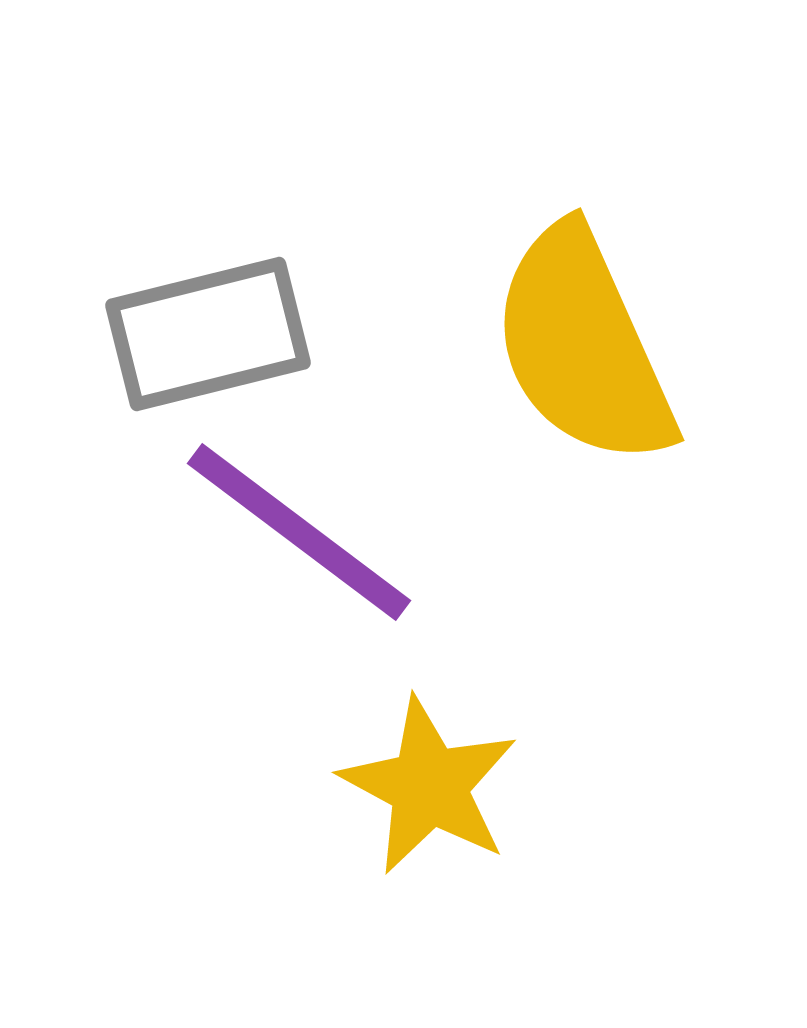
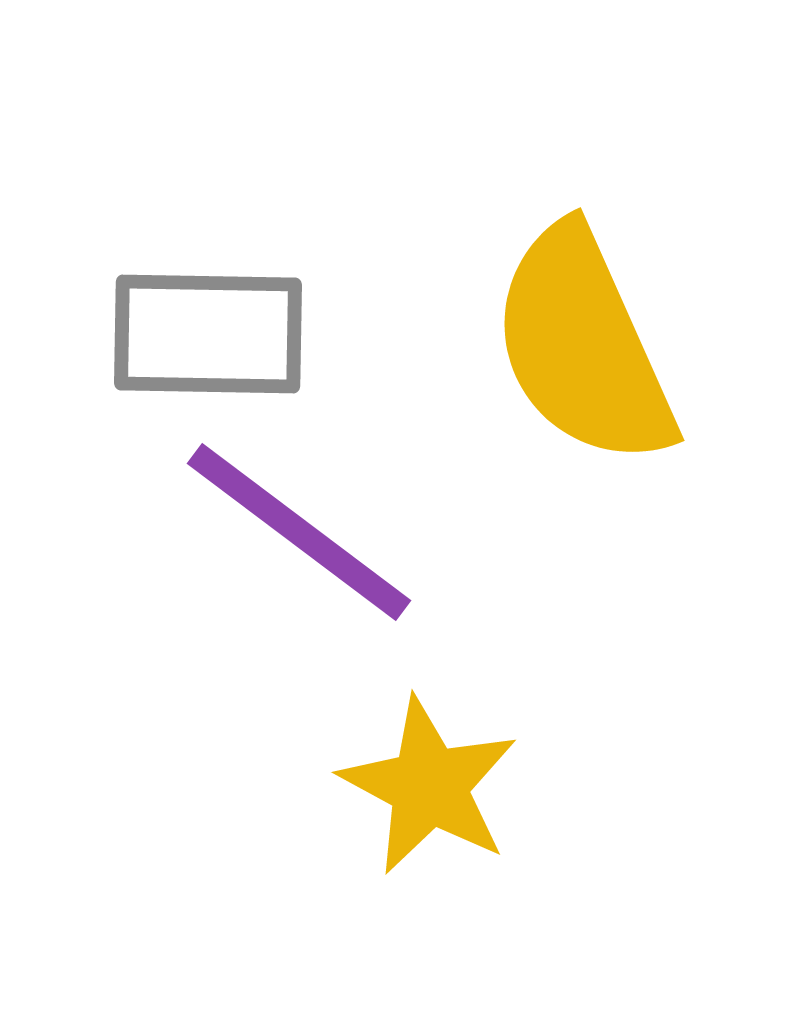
gray rectangle: rotated 15 degrees clockwise
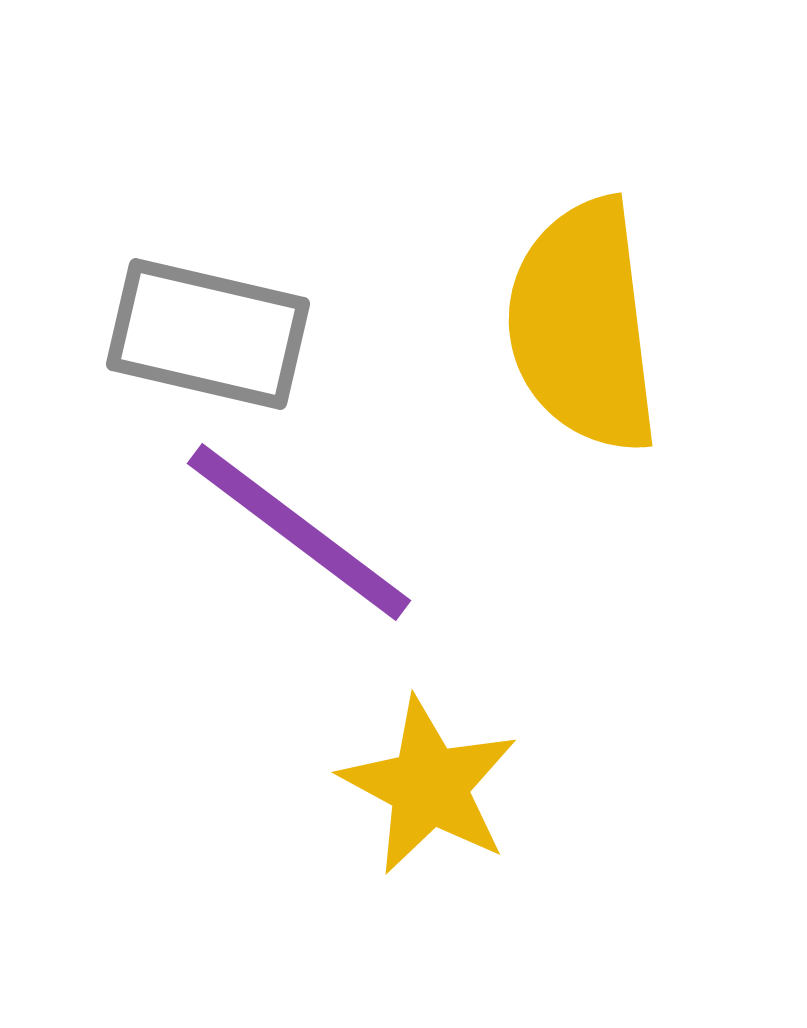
gray rectangle: rotated 12 degrees clockwise
yellow semicircle: moved 20 px up; rotated 17 degrees clockwise
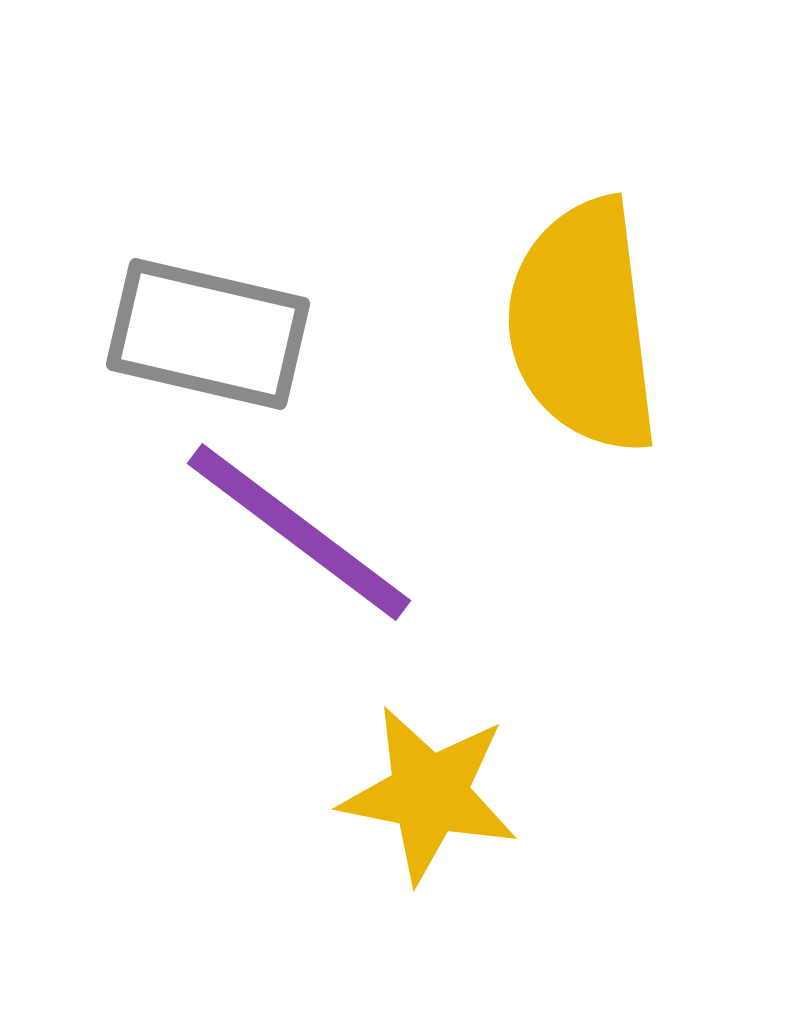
yellow star: moved 8 px down; rotated 17 degrees counterclockwise
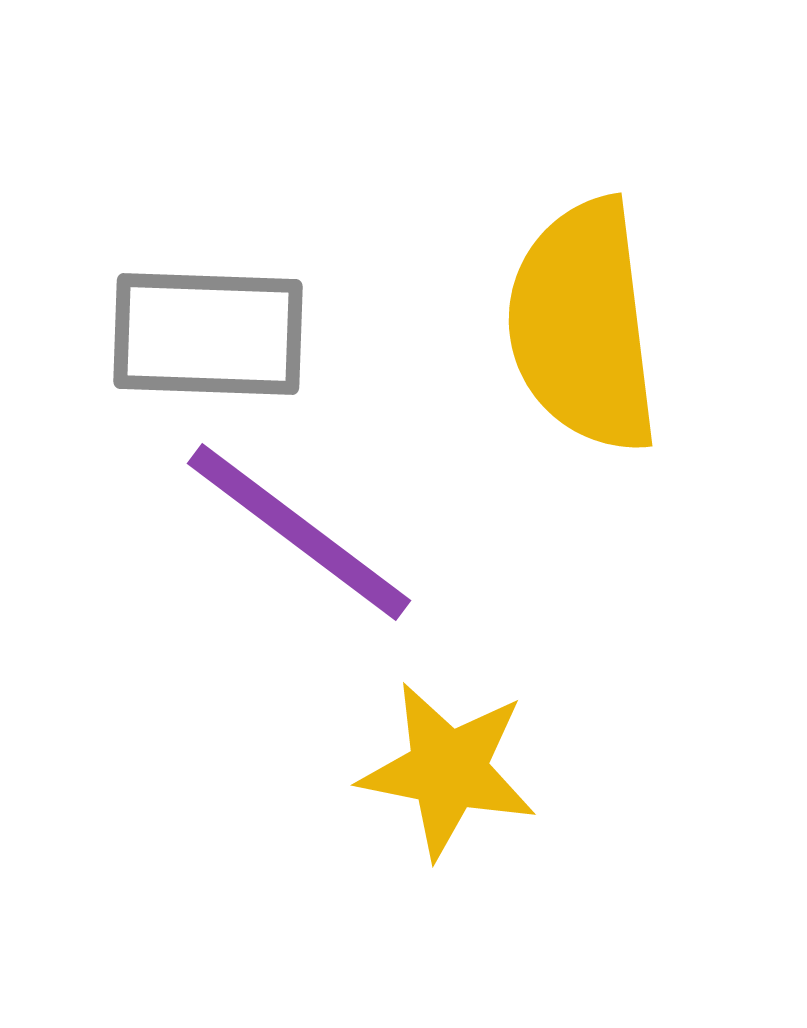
gray rectangle: rotated 11 degrees counterclockwise
yellow star: moved 19 px right, 24 px up
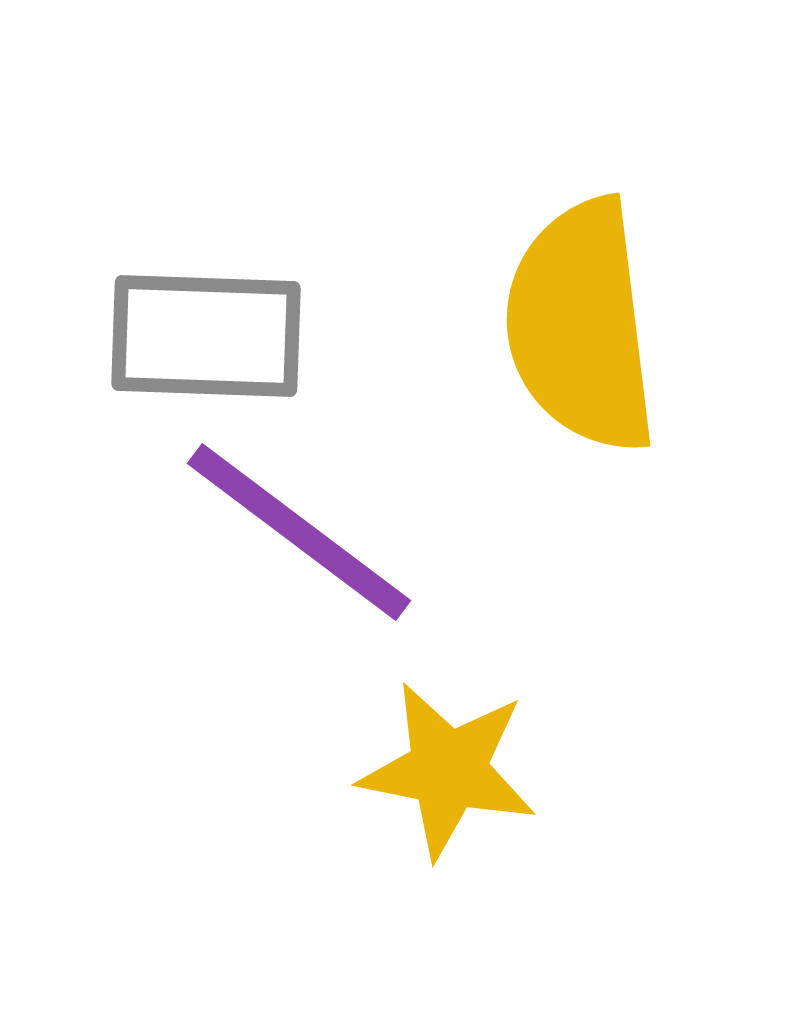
yellow semicircle: moved 2 px left
gray rectangle: moved 2 px left, 2 px down
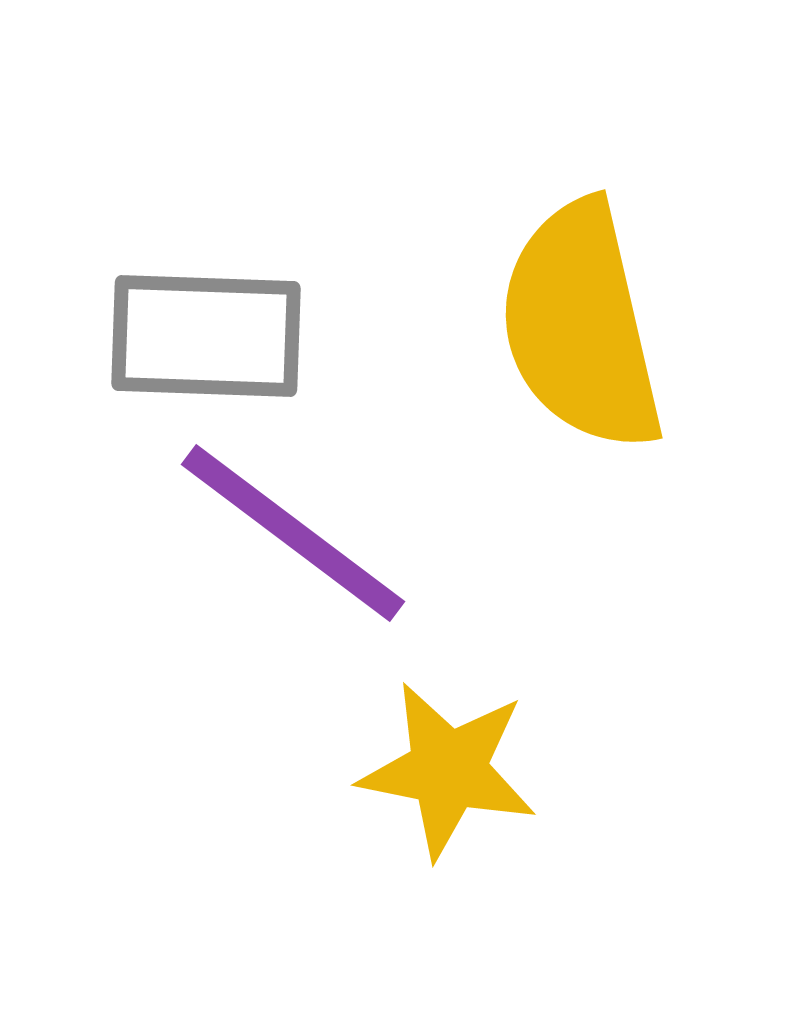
yellow semicircle: rotated 6 degrees counterclockwise
purple line: moved 6 px left, 1 px down
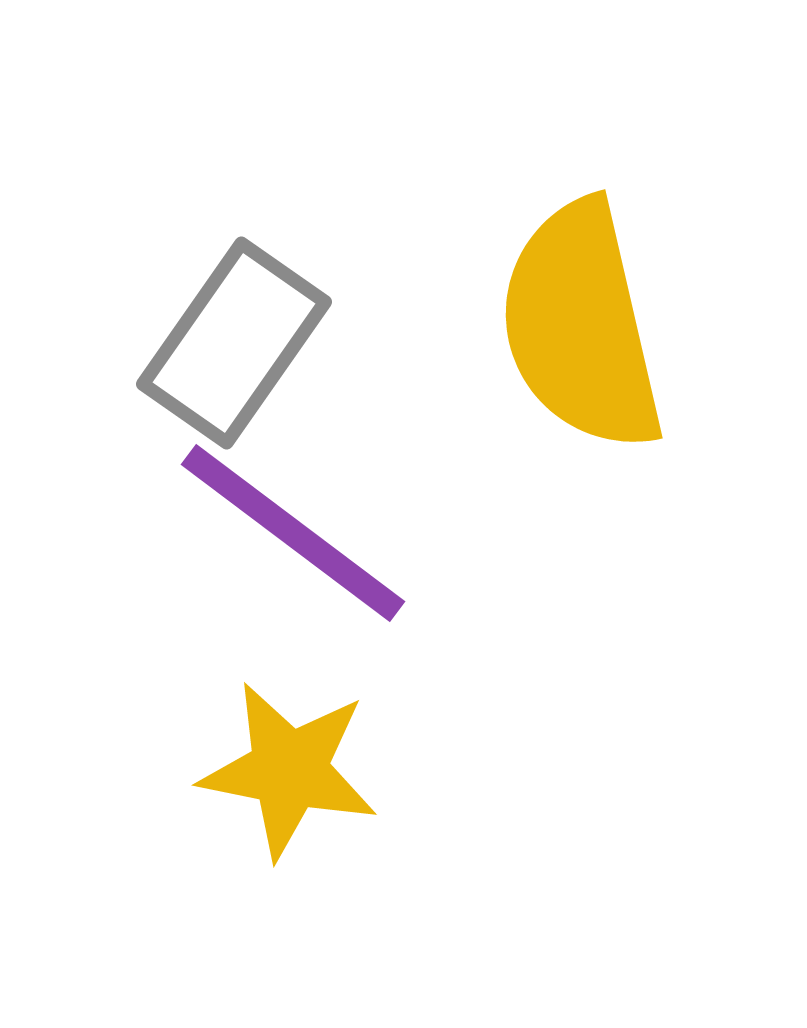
gray rectangle: moved 28 px right, 7 px down; rotated 57 degrees counterclockwise
yellow star: moved 159 px left
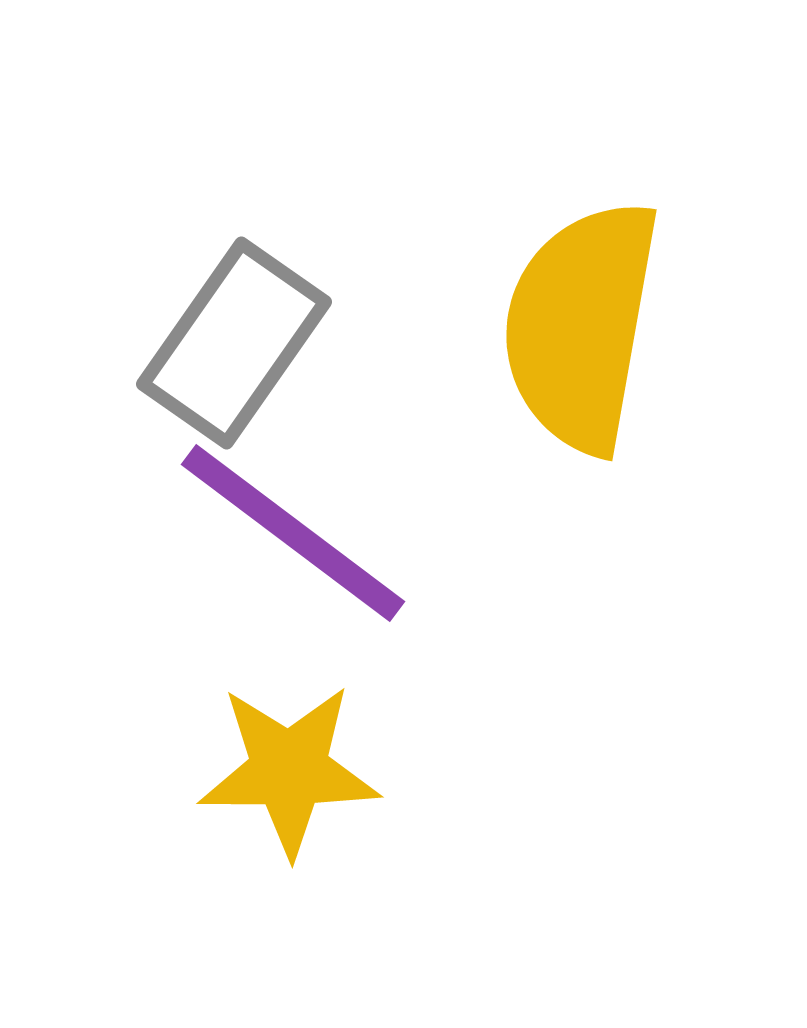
yellow semicircle: rotated 23 degrees clockwise
yellow star: rotated 11 degrees counterclockwise
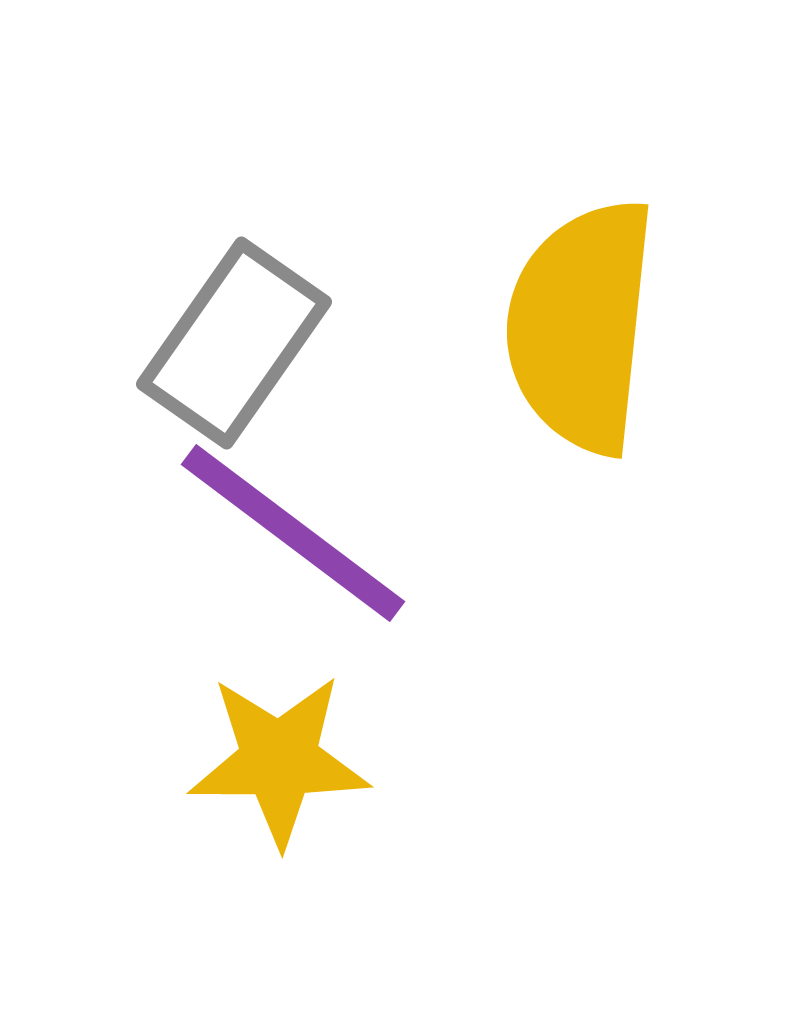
yellow semicircle: rotated 4 degrees counterclockwise
yellow star: moved 10 px left, 10 px up
